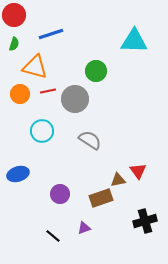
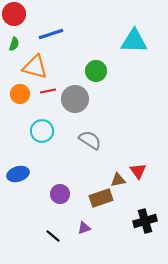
red circle: moved 1 px up
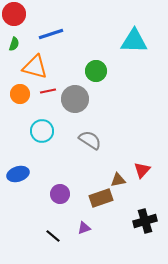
red triangle: moved 4 px right, 1 px up; rotated 18 degrees clockwise
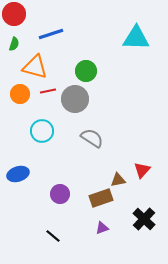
cyan triangle: moved 2 px right, 3 px up
green circle: moved 10 px left
gray semicircle: moved 2 px right, 2 px up
black cross: moved 1 px left, 2 px up; rotated 30 degrees counterclockwise
purple triangle: moved 18 px right
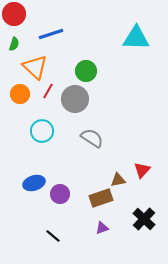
orange triangle: rotated 28 degrees clockwise
red line: rotated 49 degrees counterclockwise
blue ellipse: moved 16 px right, 9 px down
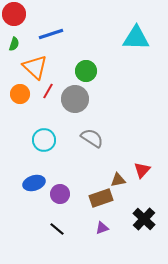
cyan circle: moved 2 px right, 9 px down
black line: moved 4 px right, 7 px up
